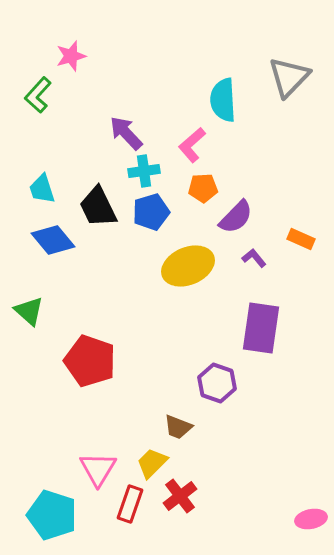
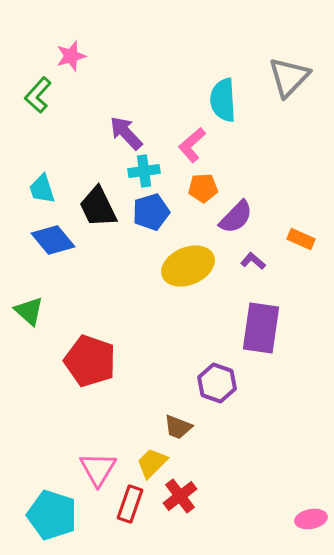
purple L-shape: moved 1 px left, 3 px down; rotated 10 degrees counterclockwise
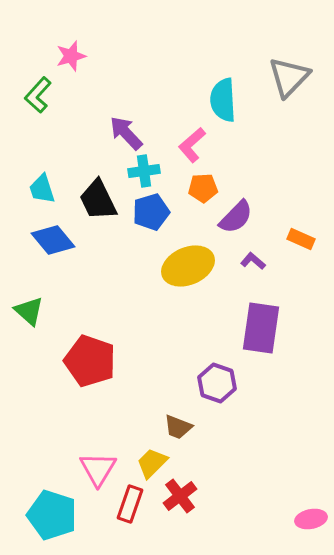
black trapezoid: moved 7 px up
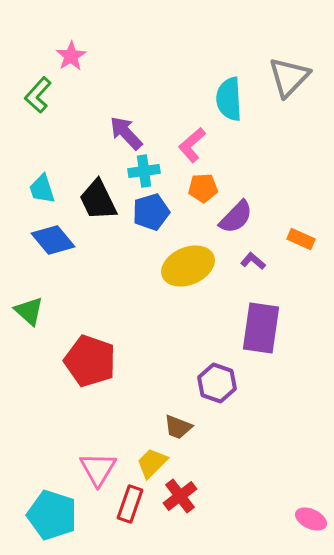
pink star: rotated 16 degrees counterclockwise
cyan semicircle: moved 6 px right, 1 px up
pink ellipse: rotated 36 degrees clockwise
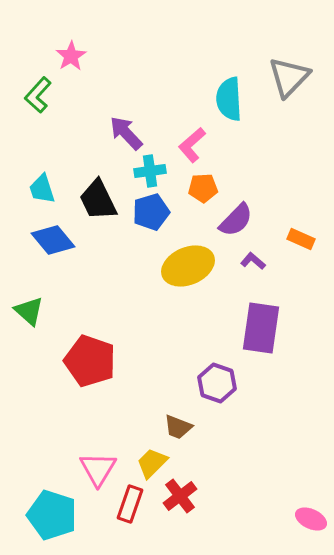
cyan cross: moved 6 px right
purple semicircle: moved 3 px down
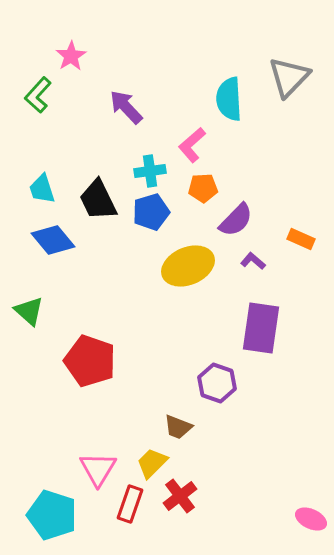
purple arrow: moved 26 px up
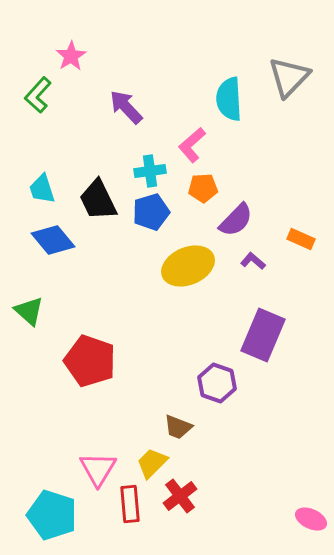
purple rectangle: moved 2 px right, 7 px down; rotated 15 degrees clockwise
red rectangle: rotated 24 degrees counterclockwise
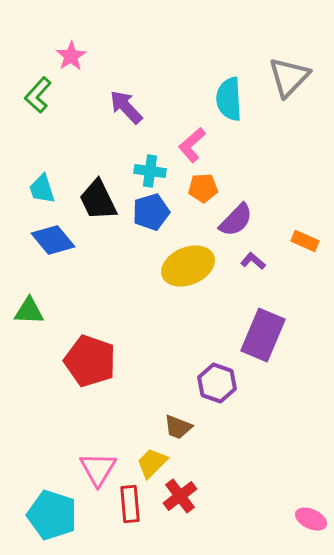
cyan cross: rotated 16 degrees clockwise
orange rectangle: moved 4 px right, 2 px down
green triangle: rotated 40 degrees counterclockwise
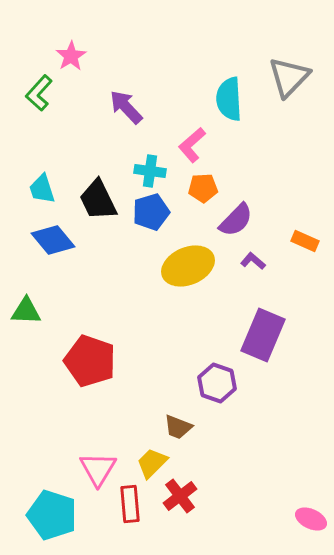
green L-shape: moved 1 px right, 2 px up
green triangle: moved 3 px left
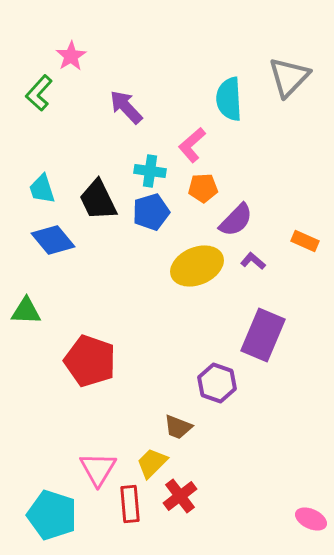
yellow ellipse: moved 9 px right
